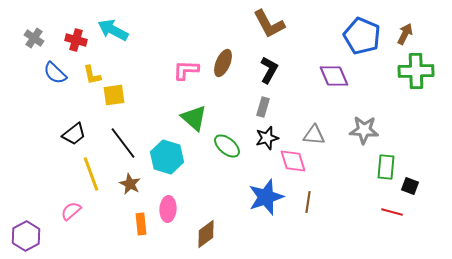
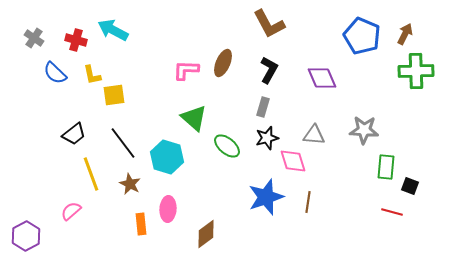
purple diamond: moved 12 px left, 2 px down
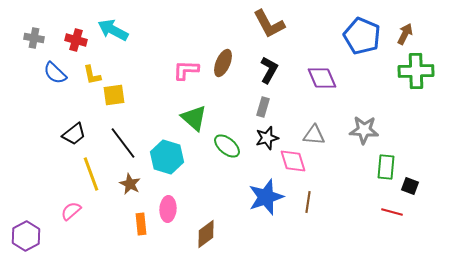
gray cross: rotated 24 degrees counterclockwise
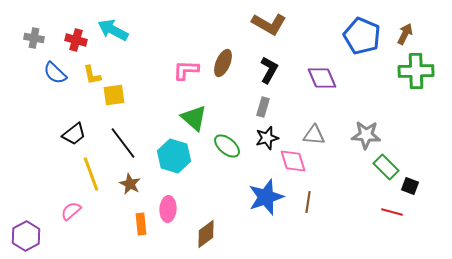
brown L-shape: rotated 32 degrees counterclockwise
gray star: moved 2 px right, 5 px down
cyan hexagon: moved 7 px right, 1 px up
green rectangle: rotated 50 degrees counterclockwise
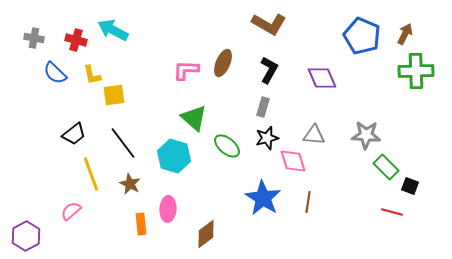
blue star: moved 3 px left, 1 px down; rotated 21 degrees counterclockwise
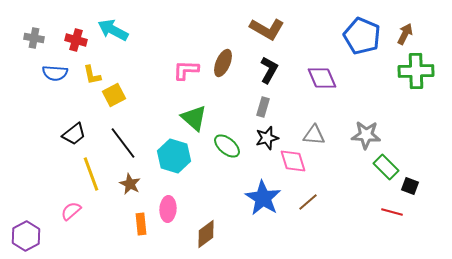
brown L-shape: moved 2 px left, 5 px down
blue semicircle: rotated 40 degrees counterclockwise
yellow square: rotated 20 degrees counterclockwise
brown line: rotated 40 degrees clockwise
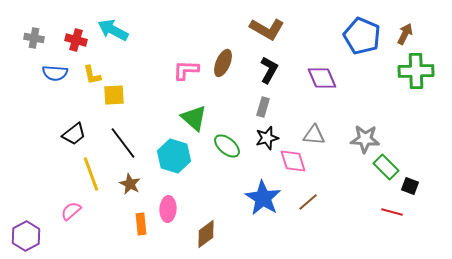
yellow square: rotated 25 degrees clockwise
gray star: moved 1 px left, 4 px down
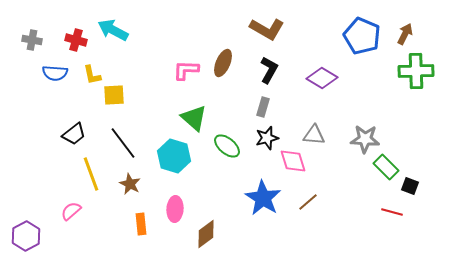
gray cross: moved 2 px left, 2 px down
purple diamond: rotated 36 degrees counterclockwise
pink ellipse: moved 7 px right
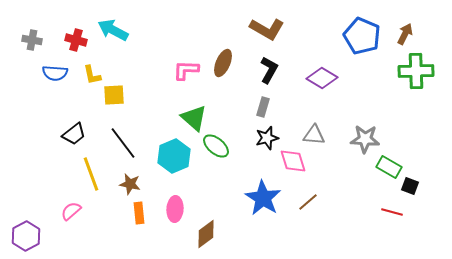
green ellipse: moved 11 px left
cyan hexagon: rotated 20 degrees clockwise
green rectangle: moved 3 px right; rotated 15 degrees counterclockwise
brown star: rotated 15 degrees counterclockwise
orange rectangle: moved 2 px left, 11 px up
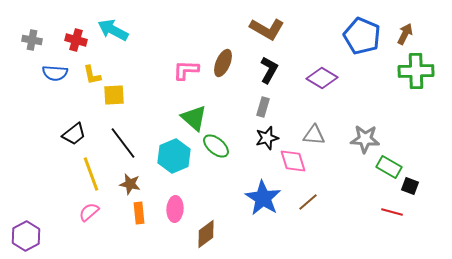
pink semicircle: moved 18 px right, 1 px down
